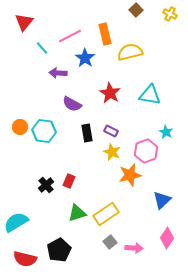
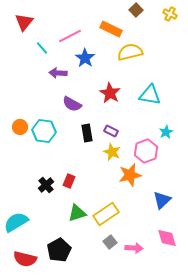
orange rectangle: moved 6 px right, 5 px up; rotated 50 degrees counterclockwise
cyan star: rotated 16 degrees clockwise
pink diamond: rotated 50 degrees counterclockwise
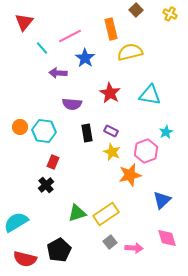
orange rectangle: rotated 50 degrees clockwise
purple semicircle: rotated 24 degrees counterclockwise
red rectangle: moved 16 px left, 19 px up
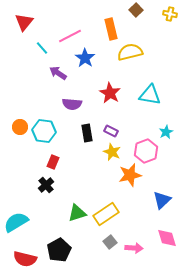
yellow cross: rotated 16 degrees counterclockwise
purple arrow: rotated 30 degrees clockwise
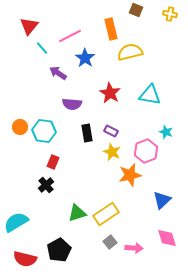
brown square: rotated 24 degrees counterclockwise
red triangle: moved 5 px right, 4 px down
cyan star: rotated 24 degrees counterclockwise
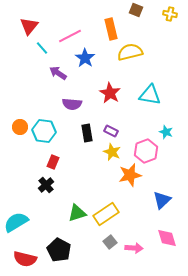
black pentagon: rotated 15 degrees counterclockwise
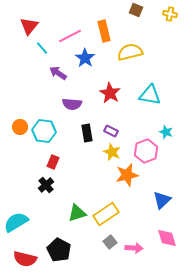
orange rectangle: moved 7 px left, 2 px down
orange star: moved 3 px left
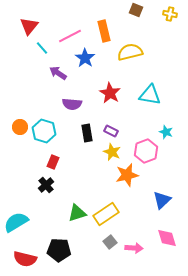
cyan hexagon: rotated 10 degrees clockwise
black pentagon: rotated 25 degrees counterclockwise
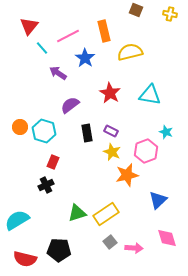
pink line: moved 2 px left
purple semicircle: moved 2 px left, 1 px down; rotated 138 degrees clockwise
black cross: rotated 14 degrees clockwise
blue triangle: moved 4 px left
cyan semicircle: moved 1 px right, 2 px up
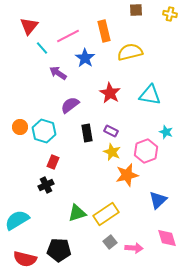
brown square: rotated 24 degrees counterclockwise
